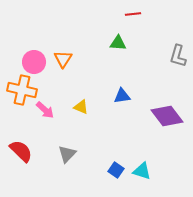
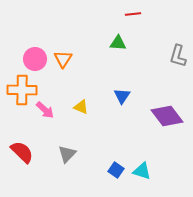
pink circle: moved 1 px right, 3 px up
orange cross: rotated 12 degrees counterclockwise
blue triangle: rotated 48 degrees counterclockwise
red semicircle: moved 1 px right, 1 px down
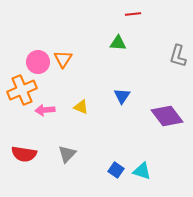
pink circle: moved 3 px right, 3 px down
orange cross: rotated 24 degrees counterclockwise
pink arrow: rotated 132 degrees clockwise
red semicircle: moved 2 px right, 2 px down; rotated 145 degrees clockwise
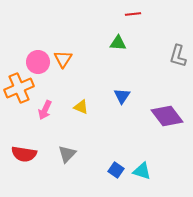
orange cross: moved 3 px left, 2 px up
pink arrow: rotated 60 degrees counterclockwise
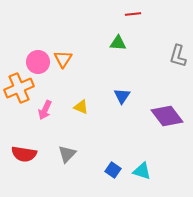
blue square: moved 3 px left
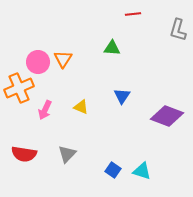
green triangle: moved 6 px left, 5 px down
gray L-shape: moved 26 px up
purple diamond: rotated 32 degrees counterclockwise
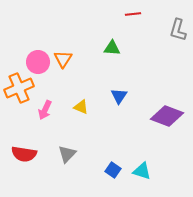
blue triangle: moved 3 px left
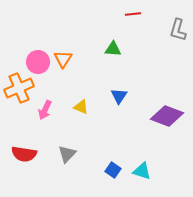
green triangle: moved 1 px right, 1 px down
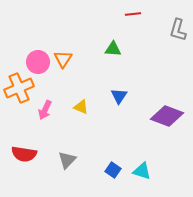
gray triangle: moved 6 px down
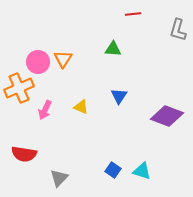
gray triangle: moved 8 px left, 18 px down
